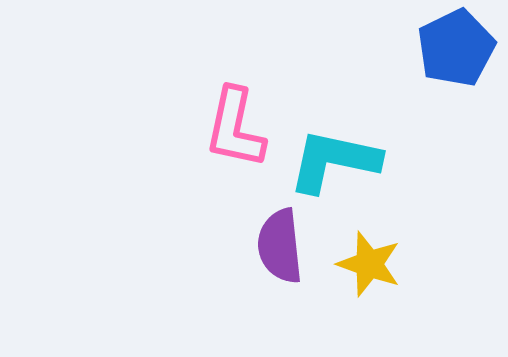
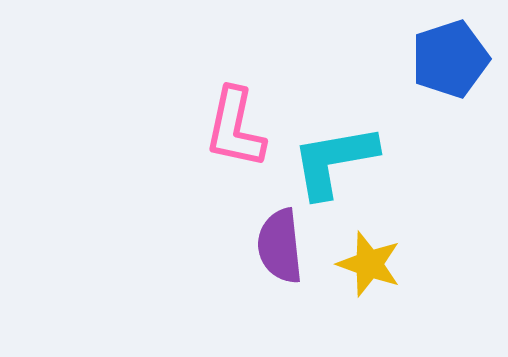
blue pentagon: moved 6 px left, 11 px down; rotated 8 degrees clockwise
cyan L-shape: rotated 22 degrees counterclockwise
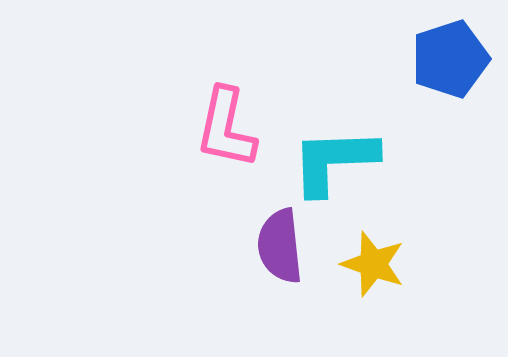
pink L-shape: moved 9 px left
cyan L-shape: rotated 8 degrees clockwise
yellow star: moved 4 px right
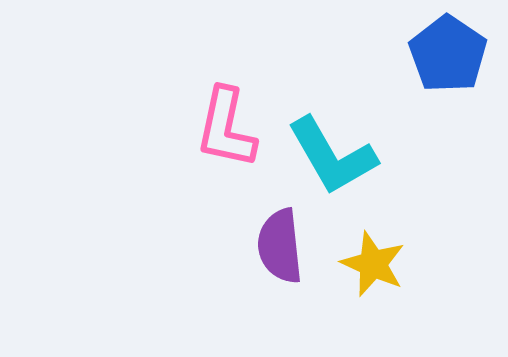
blue pentagon: moved 2 px left, 5 px up; rotated 20 degrees counterclockwise
cyan L-shape: moved 2 px left, 5 px up; rotated 118 degrees counterclockwise
yellow star: rotated 4 degrees clockwise
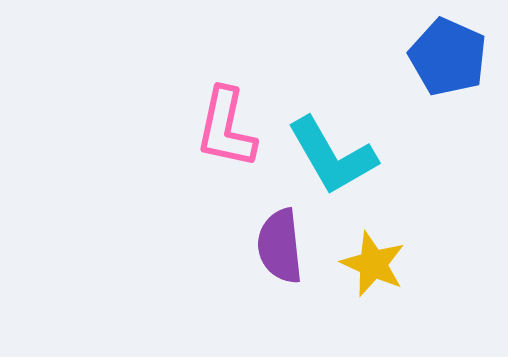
blue pentagon: moved 3 px down; rotated 10 degrees counterclockwise
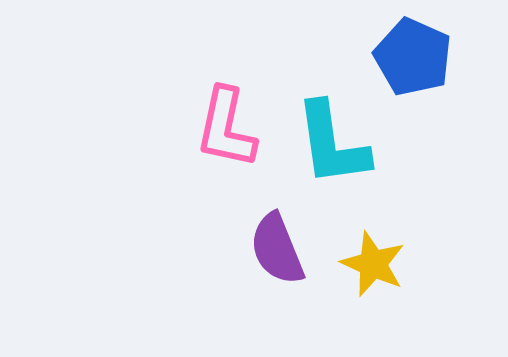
blue pentagon: moved 35 px left
cyan L-shape: moved 12 px up; rotated 22 degrees clockwise
purple semicircle: moved 3 px left, 3 px down; rotated 16 degrees counterclockwise
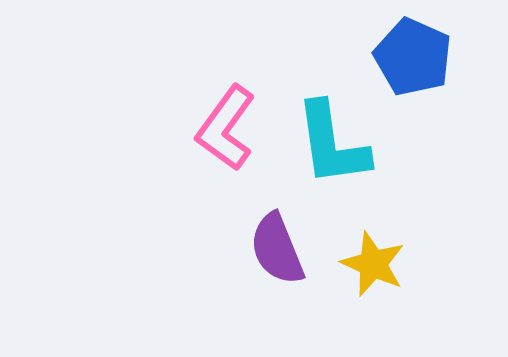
pink L-shape: rotated 24 degrees clockwise
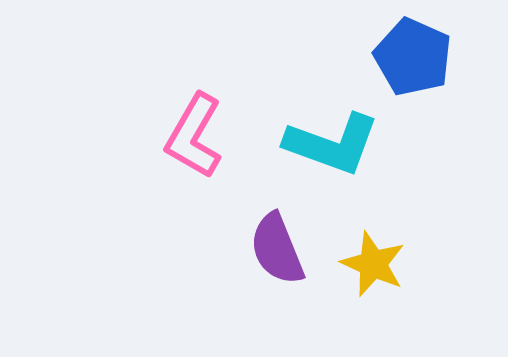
pink L-shape: moved 32 px left, 8 px down; rotated 6 degrees counterclockwise
cyan L-shape: rotated 62 degrees counterclockwise
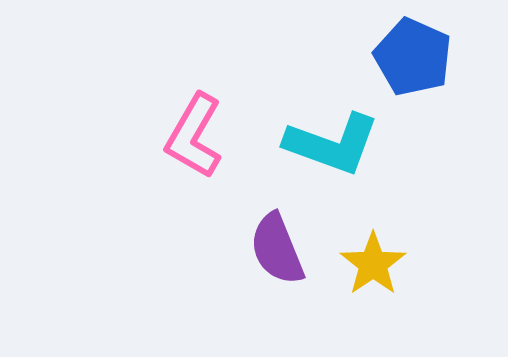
yellow star: rotated 14 degrees clockwise
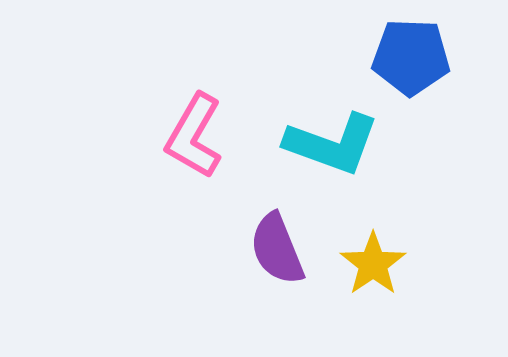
blue pentagon: moved 2 px left; rotated 22 degrees counterclockwise
